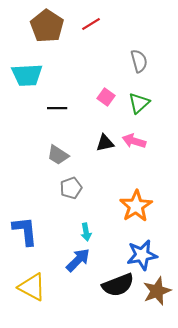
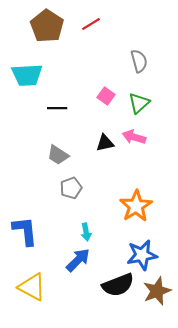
pink square: moved 1 px up
pink arrow: moved 4 px up
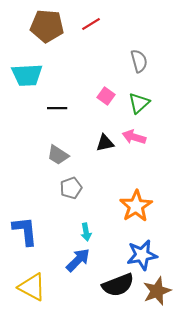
brown pentagon: rotated 28 degrees counterclockwise
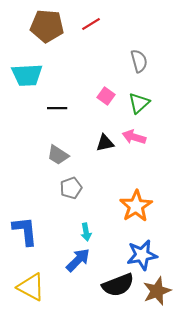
yellow triangle: moved 1 px left
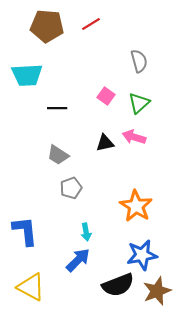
orange star: rotated 8 degrees counterclockwise
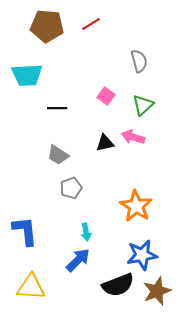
green triangle: moved 4 px right, 2 px down
pink arrow: moved 1 px left
yellow triangle: rotated 24 degrees counterclockwise
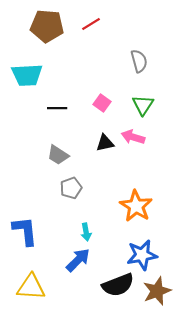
pink square: moved 4 px left, 7 px down
green triangle: rotated 15 degrees counterclockwise
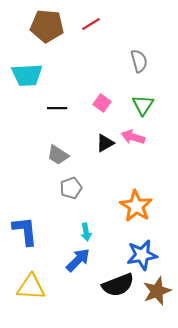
black triangle: rotated 18 degrees counterclockwise
